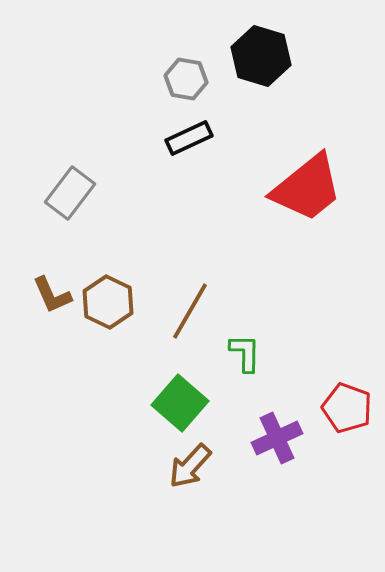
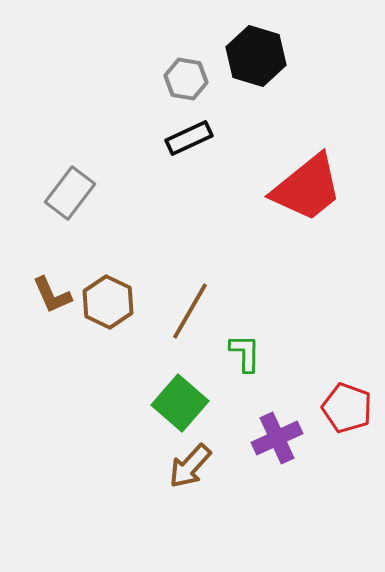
black hexagon: moved 5 px left
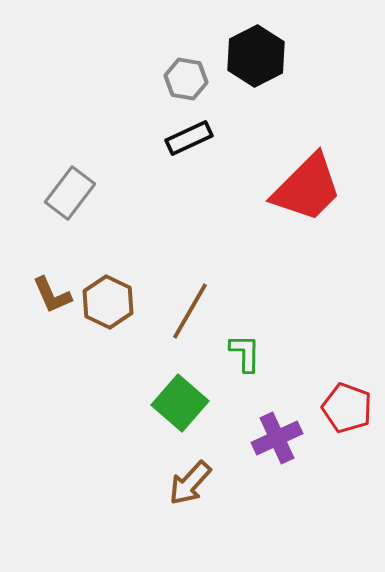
black hexagon: rotated 16 degrees clockwise
red trapezoid: rotated 6 degrees counterclockwise
brown arrow: moved 17 px down
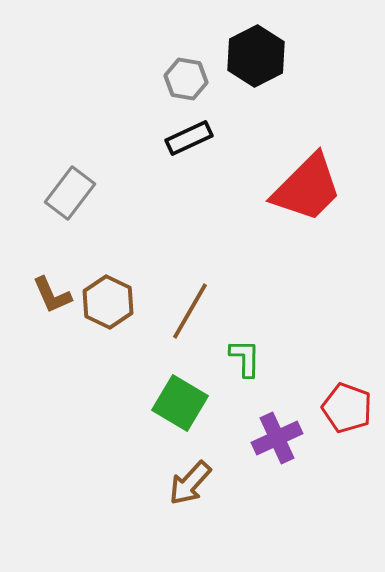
green L-shape: moved 5 px down
green square: rotated 10 degrees counterclockwise
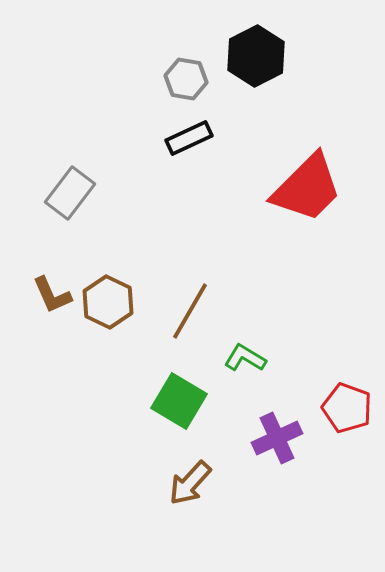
green L-shape: rotated 60 degrees counterclockwise
green square: moved 1 px left, 2 px up
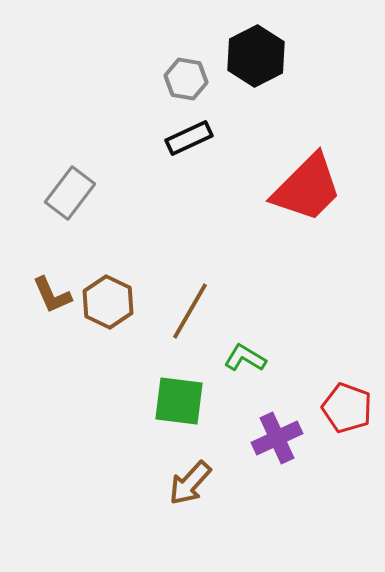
green square: rotated 24 degrees counterclockwise
